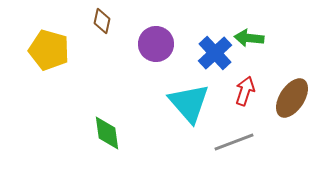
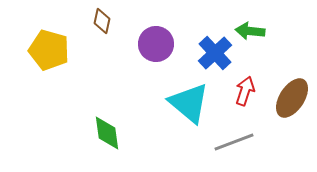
green arrow: moved 1 px right, 7 px up
cyan triangle: rotated 9 degrees counterclockwise
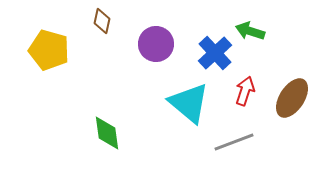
green arrow: rotated 12 degrees clockwise
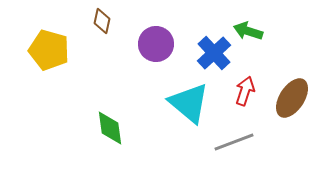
green arrow: moved 2 px left
blue cross: moved 1 px left
green diamond: moved 3 px right, 5 px up
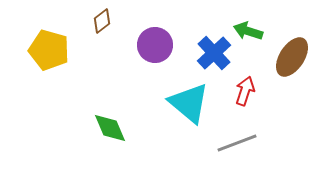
brown diamond: rotated 40 degrees clockwise
purple circle: moved 1 px left, 1 px down
brown ellipse: moved 41 px up
green diamond: rotated 15 degrees counterclockwise
gray line: moved 3 px right, 1 px down
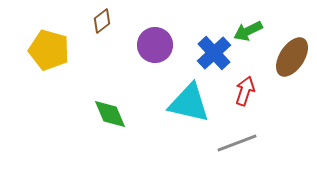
green arrow: rotated 44 degrees counterclockwise
cyan triangle: rotated 27 degrees counterclockwise
green diamond: moved 14 px up
